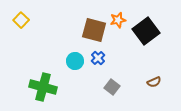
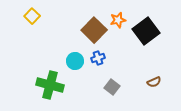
yellow square: moved 11 px right, 4 px up
brown square: rotated 30 degrees clockwise
blue cross: rotated 24 degrees clockwise
green cross: moved 7 px right, 2 px up
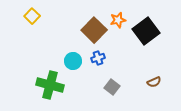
cyan circle: moved 2 px left
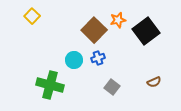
cyan circle: moved 1 px right, 1 px up
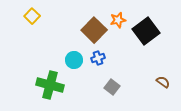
brown semicircle: moved 9 px right; rotated 120 degrees counterclockwise
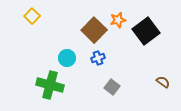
cyan circle: moved 7 px left, 2 px up
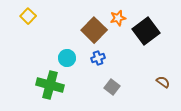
yellow square: moved 4 px left
orange star: moved 2 px up
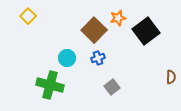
brown semicircle: moved 8 px right, 5 px up; rotated 56 degrees clockwise
gray square: rotated 14 degrees clockwise
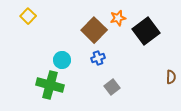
cyan circle: moved 5 px left, 2 px down
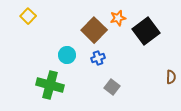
cyan circle: moved 5 px right, 5 px up
gray square: rotated 14 degrees counterclockwise
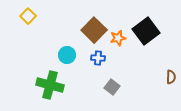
orange star: moved 20 px down
blue cross: rotated 24 degrees clockwise
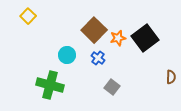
black square: moved 1 px left, 7 px down
blue cross: rotated 32 degrees clockwise
